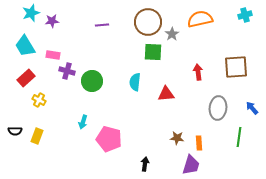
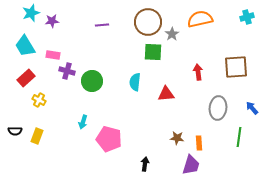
cyan cross: moved 2 px right, 2 px down
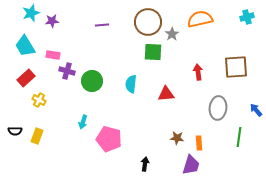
cyan semicircle: moved 4 px left, 2 px down
blue arrow: moved 4 px right, 2 px down
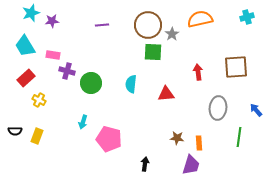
brown circle: moved 3 px down
green circle: moved 1 px left, 2 px down
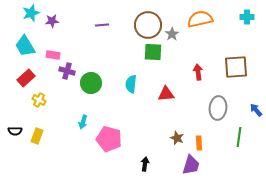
cyan cross: rotated 16 degrees clockwise
brown star: rotated 16 degrees clockwise
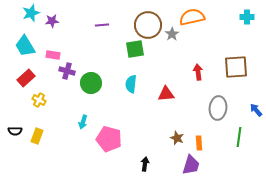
orange semicircle: moved 8 px left, 2 px up
green square: moved 18 px left, 3 px up; rotated 12 degrees counterclockwise
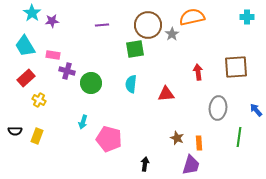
cyan star: moved 1 px right; rotated 18 degrees counterclockwise
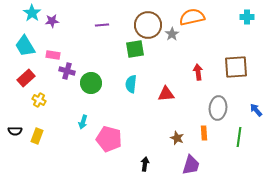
orange rectangle: moved 5 px right, 10 px up
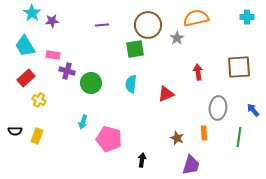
orange semicircle: moved 4 px right, 1 px down
gray star: moved 5 px right, 4 px down
brown square: moved 3 px right
red triangle: rotated 18 degrees counterclockwise
blue arrow: moved 3 px left
black arrow: moved 3 px left, 4 px up
